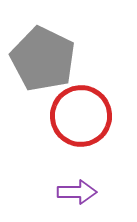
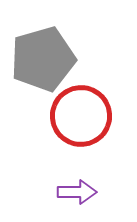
gray pentagon: rotated 30 degrees clockwise
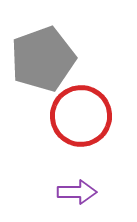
gray pentagon: rotated 4 degrees counterclockwise
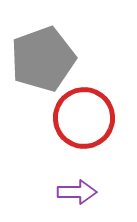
red circle: moved 3 px right, 2 px down
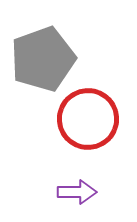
red circle: moved 4 px right, 1 px down
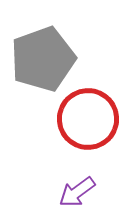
purple arrow: rotated 144 degrees clockwise
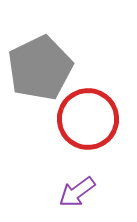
gray pentagon: moved 3 px left, 9 px down; rotated 6 degrees counterclockwise
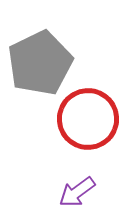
gray pentagon: moved 5 px up
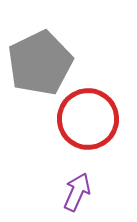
purple arrow: rotated 150 degrees clockwise
